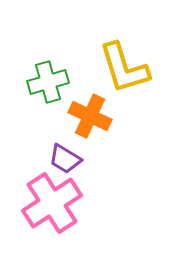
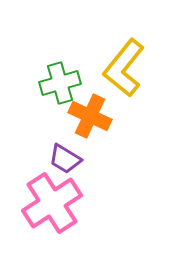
yellow L-shape: rotated 56 degrees clockwise
green cross: moved 12 px right, 1 px down
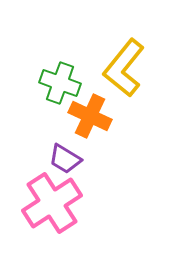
green cross: rotated 36 degrees clockwise
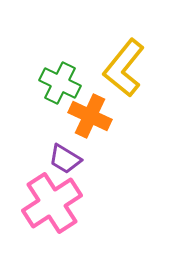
green cross: rotated 6 degrees clockwise
